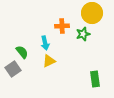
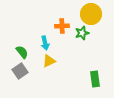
yellow circle: moved 1 px left, 1 px down
green star: moved 1 px left, 1 px up
gray square: moved 7 px right, 2 px down
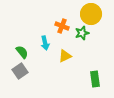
orange cross: rotated 24 degrees clockwise
yellow triangle: moved 16 px right, 5 px up
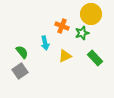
green rectangle: moved 21 px up; rotated 35 degrees counterclockwise
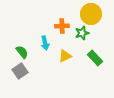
orange cross: rotated 24 degrees counterclockwise
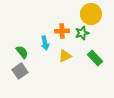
orange cross: moved 5 px down
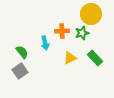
yellow triangle: moved 5 px right, 2 px down
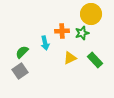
green semicircle: rotated 96 degrees counterclockwise
green rectangle: moved 2 px down
